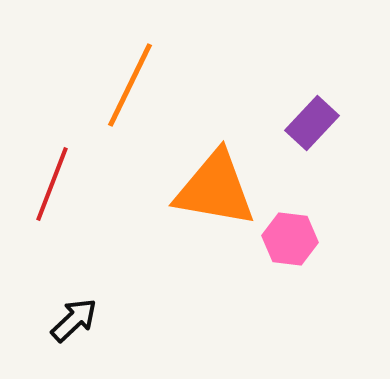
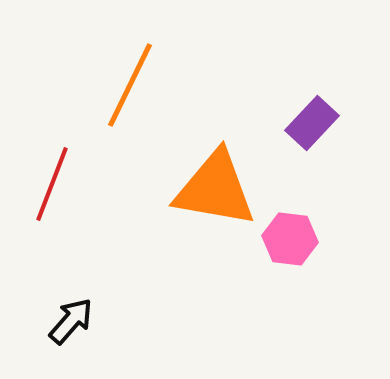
black arrow: moved 3 px left, 1 px down; rotated 6 degrees counterclockwise
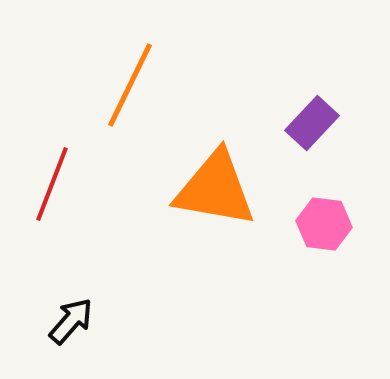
pink hexagon: moved 34 px right, 15 px up
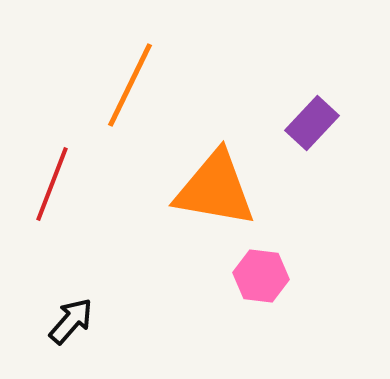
pink hexagon: moved 63 px left, 52 px down
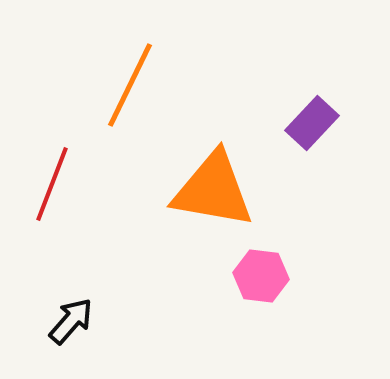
orange triangle: moved 2 px left, 1 px down
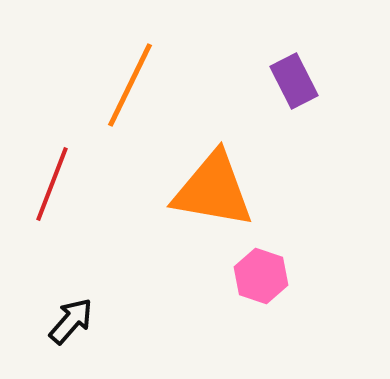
purple rectangle: moved 18 px left, 42 px up; rotated 70 degrees counterclockwise
pink hexagon: rotated 12 degrees clockwise
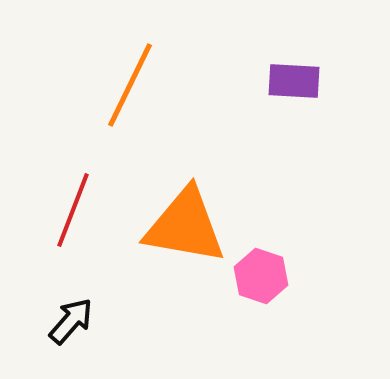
purple rectangle: rotated 60 degrees counterclockwise
red line: moved 21 px right, 26 px down
orange triangle: moved 28 px left, 36 px down
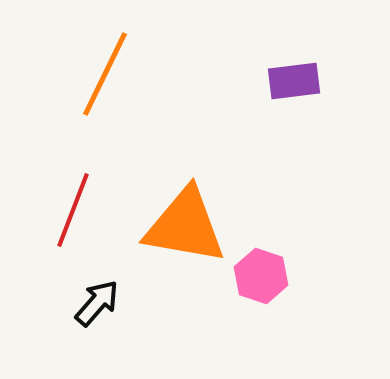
purple rectangle: rotated 10 degrees counterclockwise
orange line: moved 25 px left, 11 px up
black arrow: moved 26 px right, 18 px up
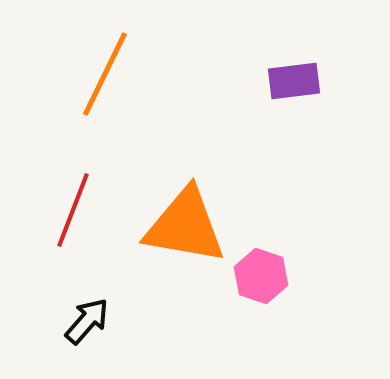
black arrow: moved 10 px left, 18 px down
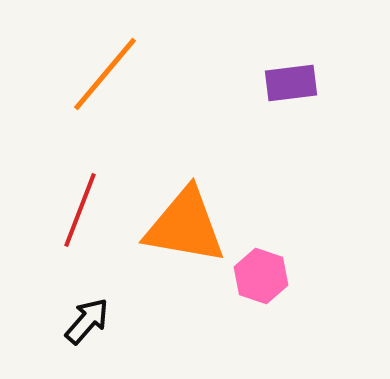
orange line: rotated 14 degrees clockwise
purple rectangle: moved 3 px left, 2 px down
red line: moved 7 px right
